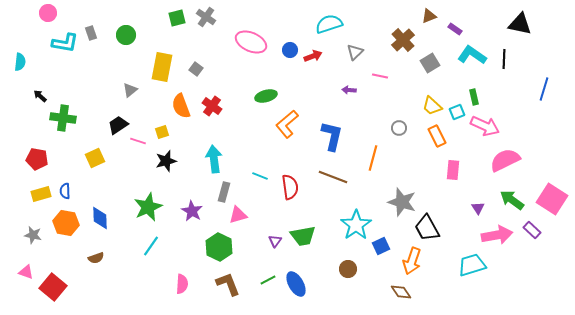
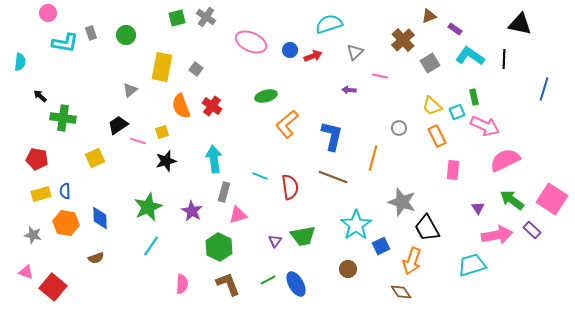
cyan L-shape at (472, 55): moved 2 px left, 1 px down
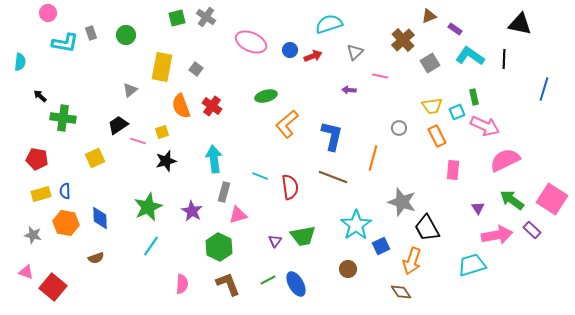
yellow trapezoid at (432, 106): rotated 50 degrees counterclockwise
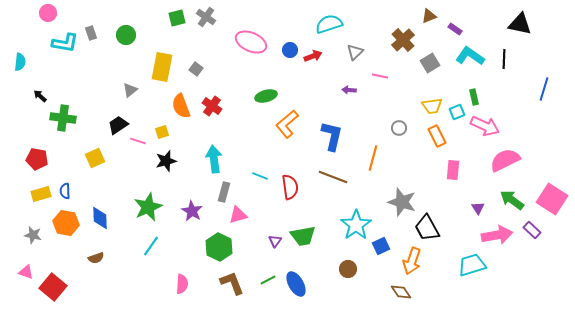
brown L-shape at (228, 284): moved 4 px right, 1 px up
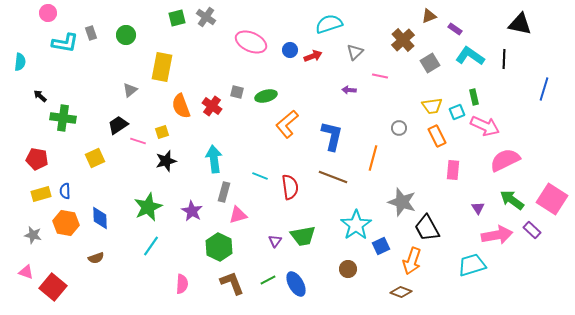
gray square at (196, 69): moved 41 px right, 23 px down; rotated 24 degrees counterclockwise
brown diamond at (401, 292): rotated 35 degrees counterclockwise
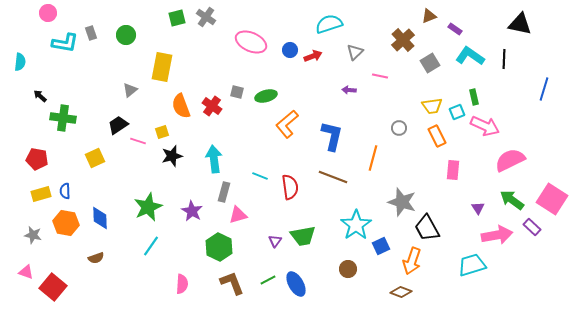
pink semicircle at (505, 160): moved 5 px right
black star at (166, 161): moved 6 px right, 5 px up
purple rectangle at (532, 230): moved 3 px up
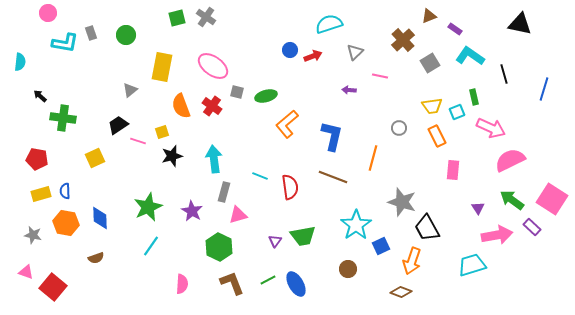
pink ellipse at (251, 42): moved 38 px left, 24 px down; rotated 12 degrees clockwise
black line at (504, 59): moved 15 px down; rotated 18 degrees counterclockwise
pink arrow at (485, 126): moved 6 px right, 2 px down
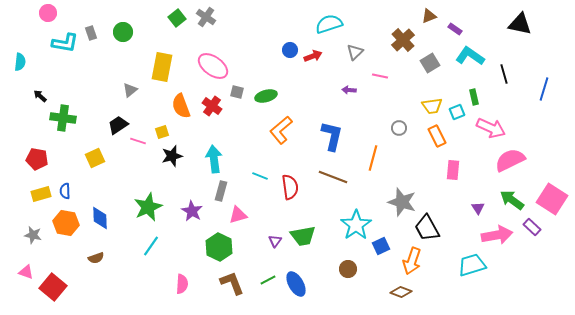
green square at (177, 18): rotated 24 degrees counterclockwise
green circle at (126, 35): moved 3 px left, 3 px up
orange L-shape at (287, 124): moved 6 px left, 6 px down
gray rectangle at (224, 192): moved 3 px left, 1 px up
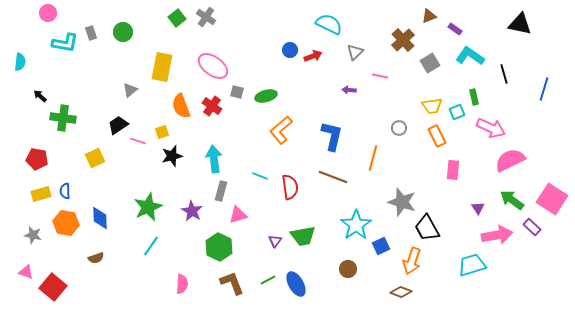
cyan semicircle at (329, 24): rotated 44 degrees clockwise
